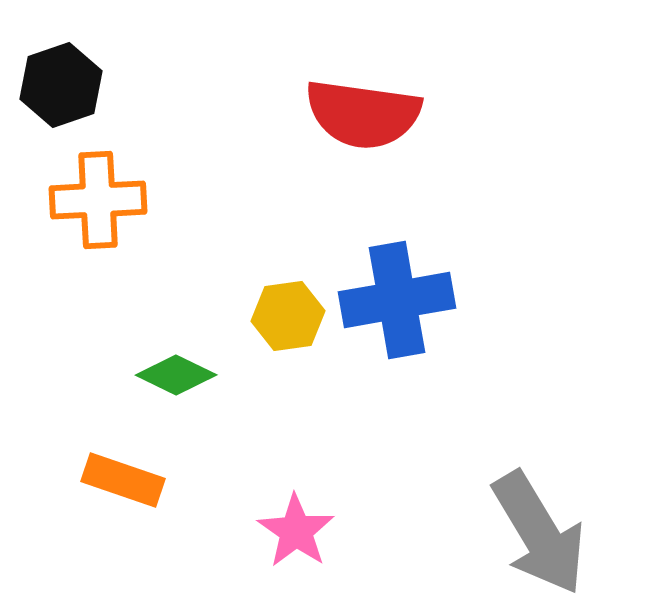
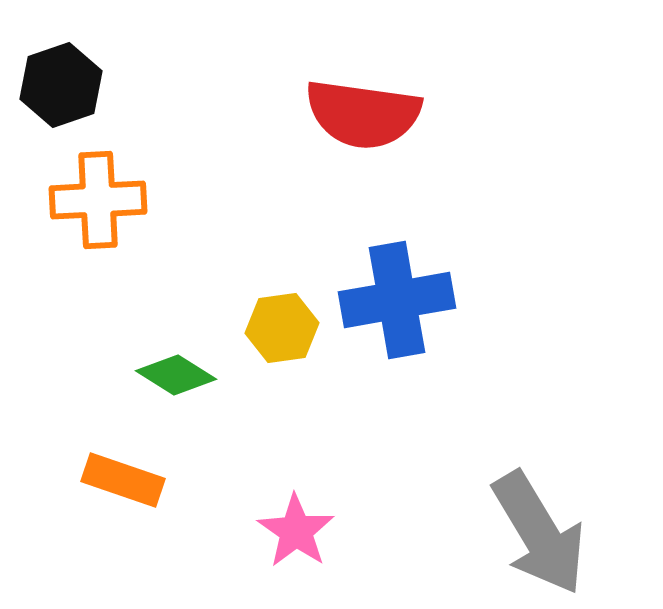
yellow hexagon: moved 6 px left, 12 px down
green diamond: rotated 6 degrees clockwise
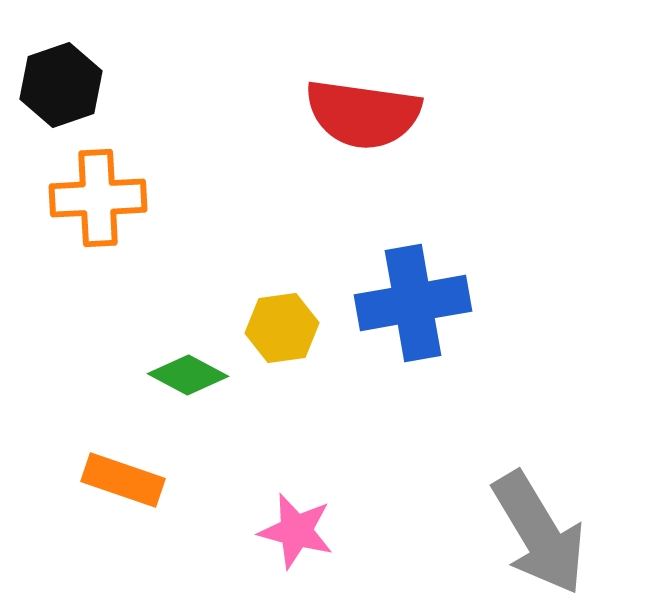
orange cross: moved 2 px up
blue cross: moved 16 px right, 3 px down
green diamond: moved 12 px right; rotated 4 degrees counterclockwise
pink star: rotated 20 degrees counterclockwise
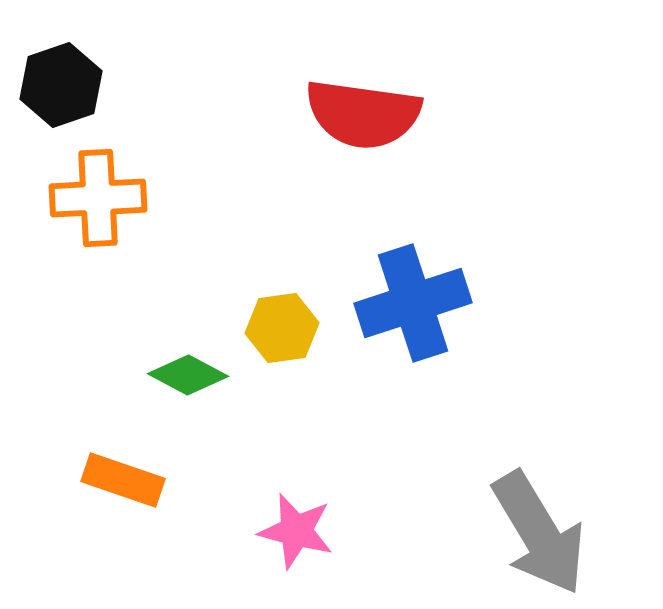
blue cross: rotated 8 degrees counterclockwise
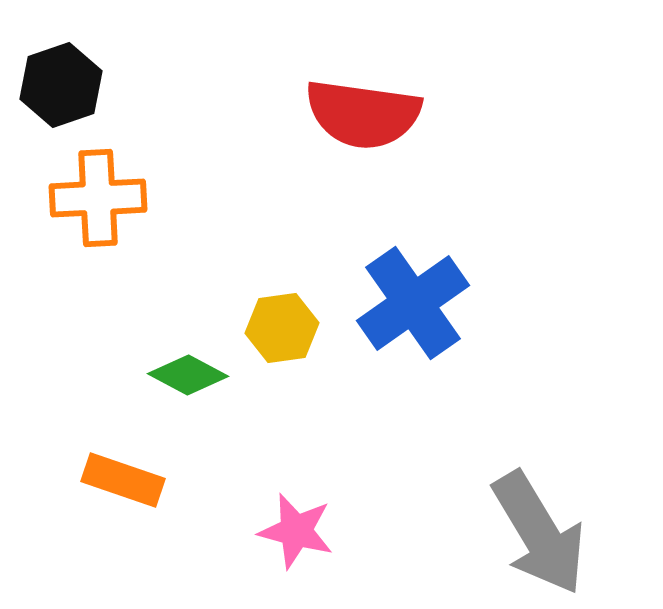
blue cross: rotated 17 degrees counterclockwise
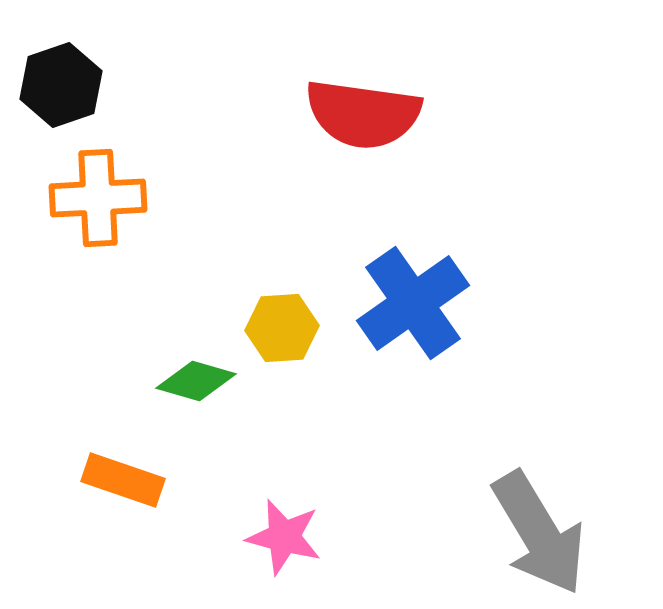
yellow hexagon: rotated 4 degrees clockwise
green diamond: moved 8 px right, 6 px down; rotated 12 degrees counterclockwise
pink star: moved 12 px left, 6 px down
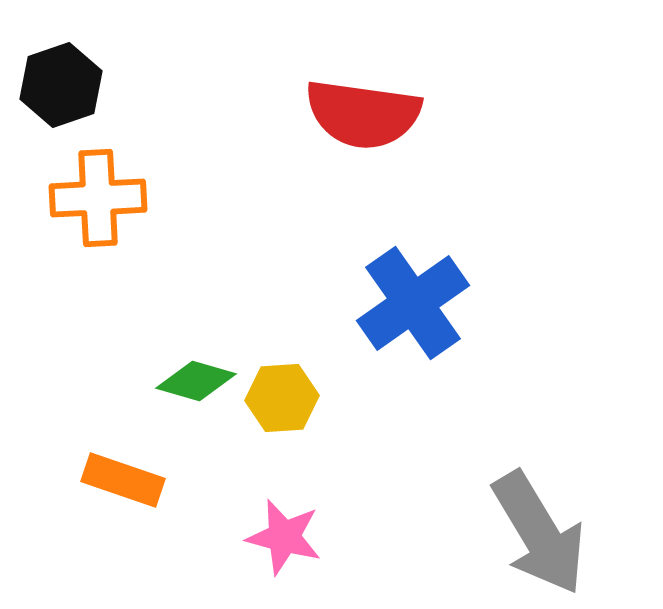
yellow hexagon: moved 70 px down
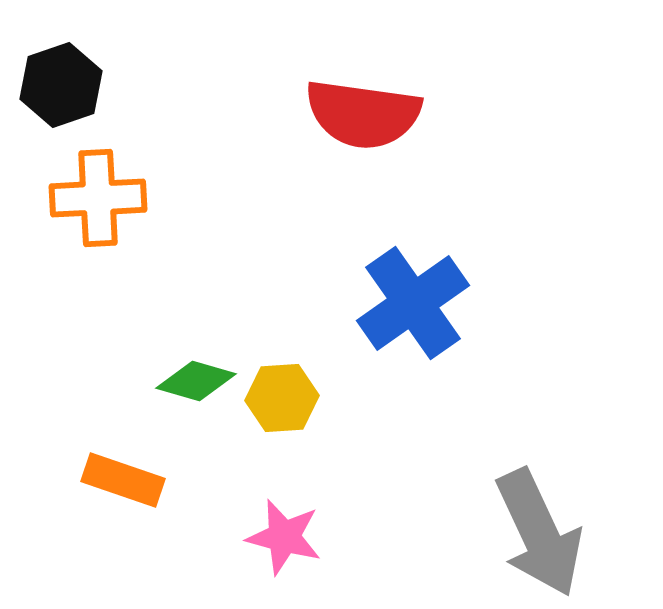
gray arrow: rotated 6 degrees clockwise
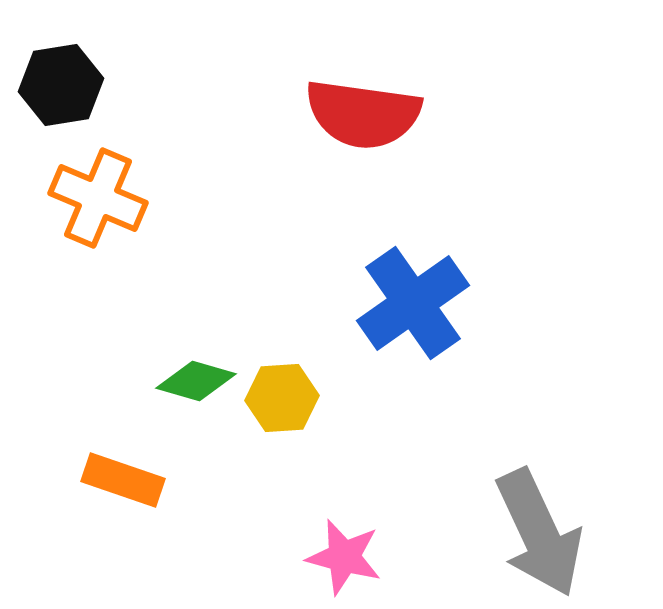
black hexagon: rotated 10 degrees clockwise
orange cross: rotated 26 degrees clockwise
pink star: moved 60 px right, 20 px down
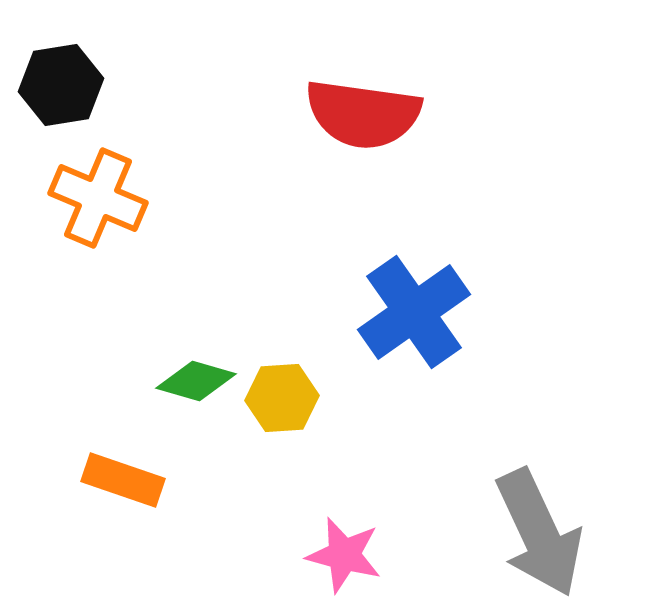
blue cross: moved 1 px right, 9 px down
pink star: moved 2 px up
